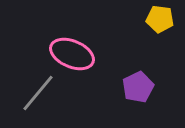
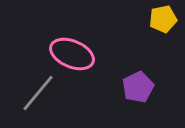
yellow pentagon: moved 3 px right; rotated 20 degrees counterclockwise
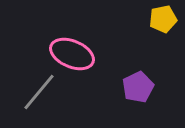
gray line: moved 1 px right, 1 px up
